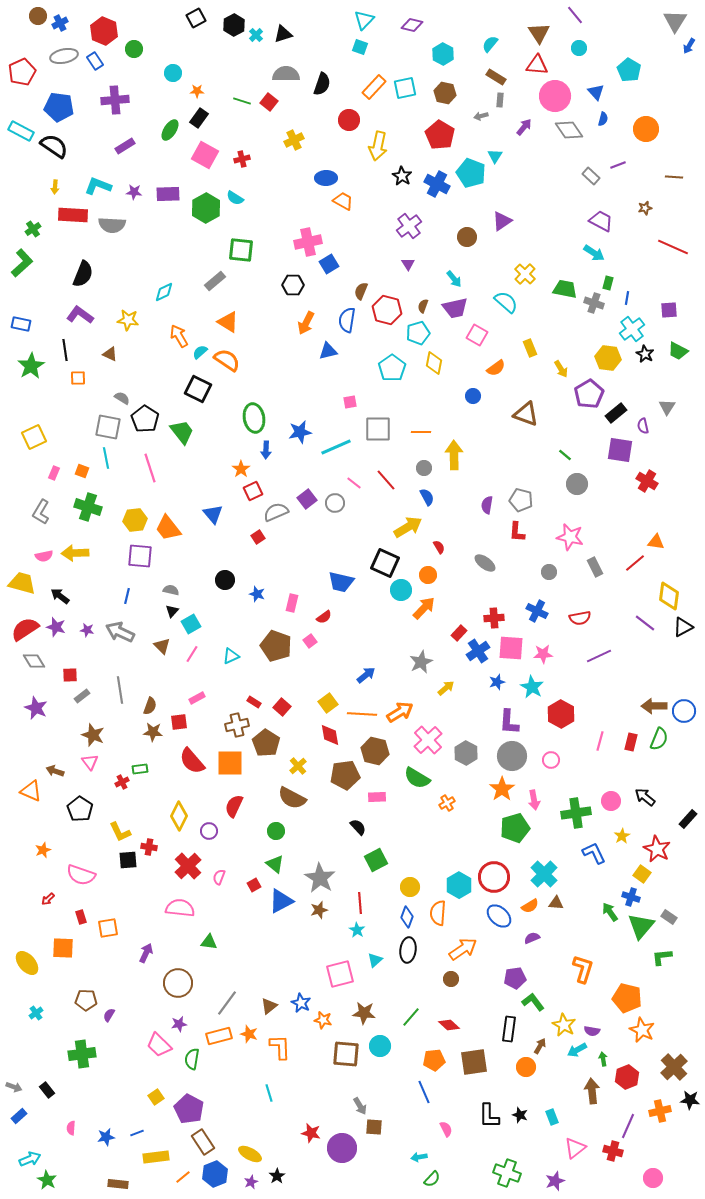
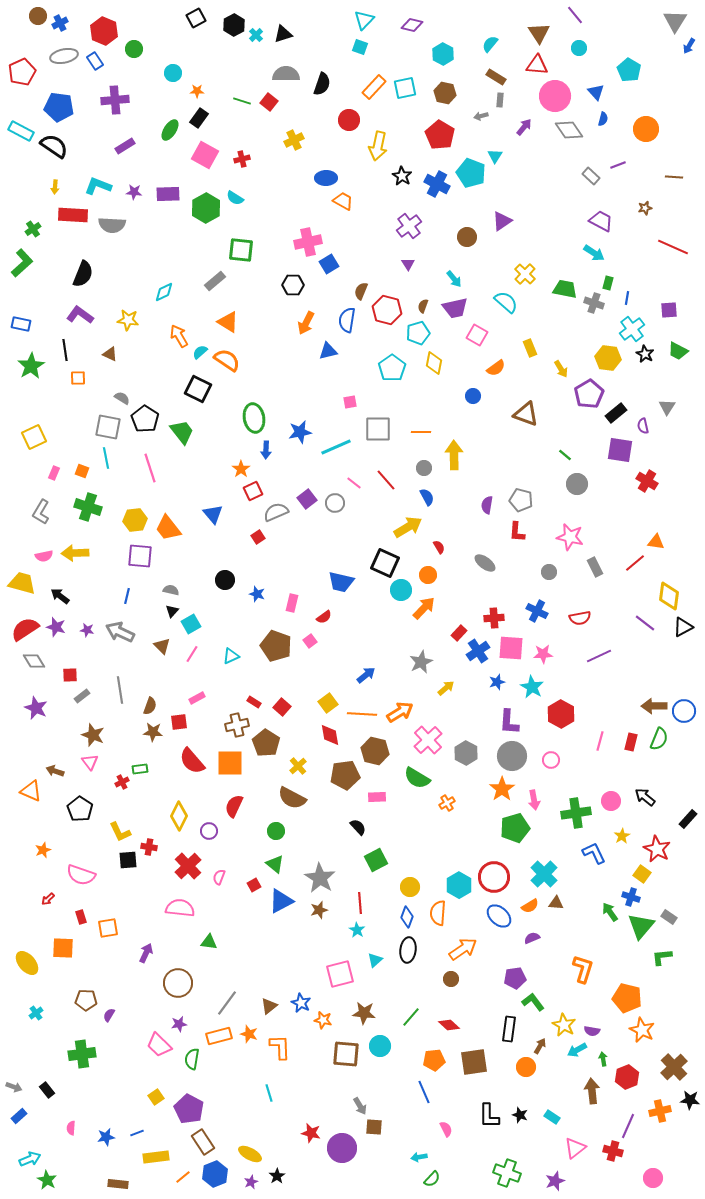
cyan rectangle at (552, 1117): rotated 35 degrees counterclockwise
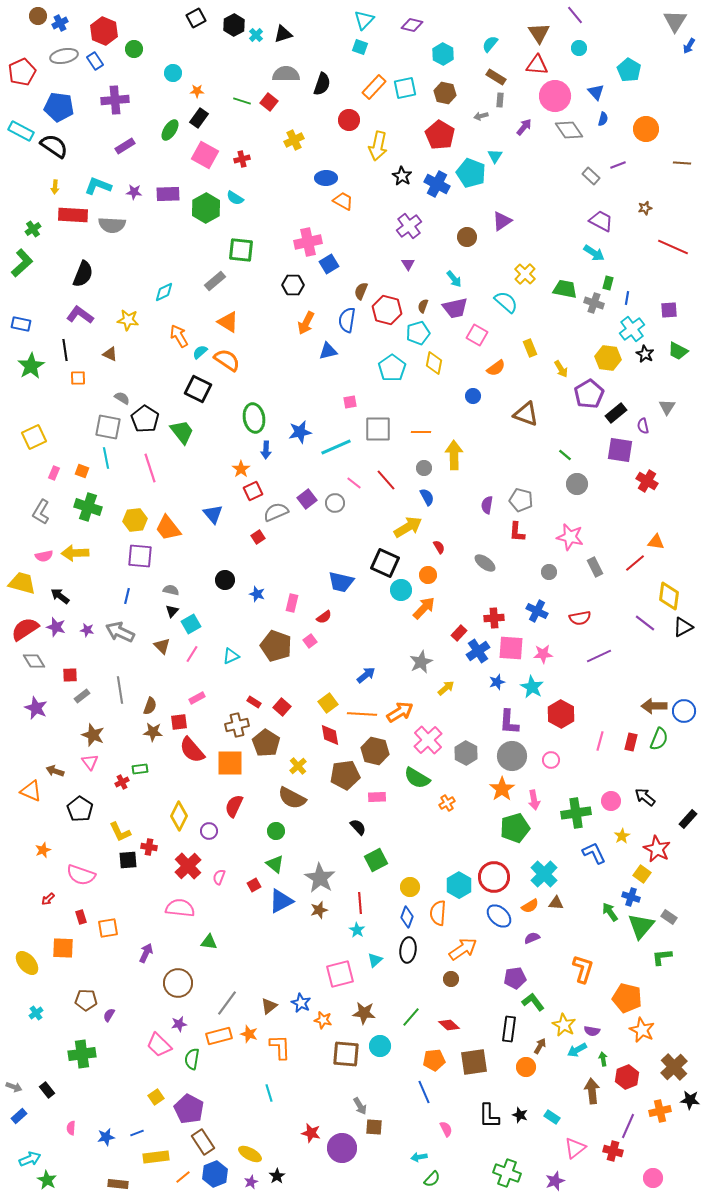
brown line at (674, 177): moved 8 px right, 14 px up
red semicircle at (192, 761): moved 11 px up
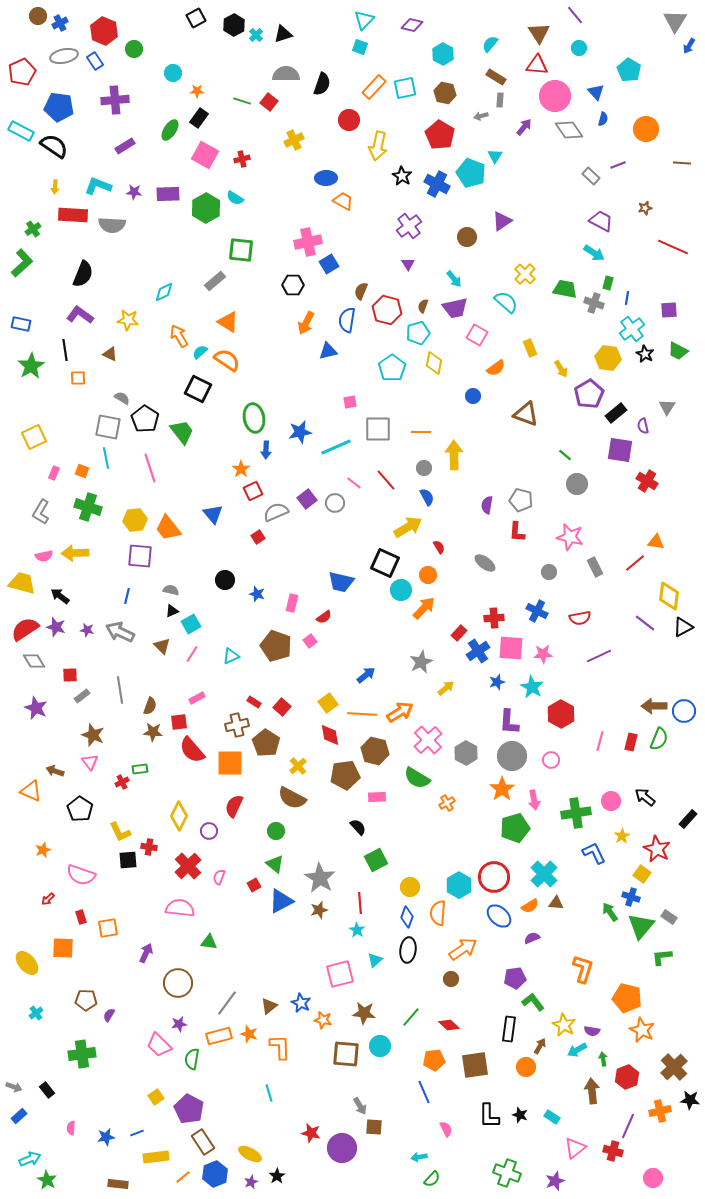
black triangle at (172, 611): rotated 24 degrees clockwise
brown square at (474, 1062): moved 1 px right, 3 px down
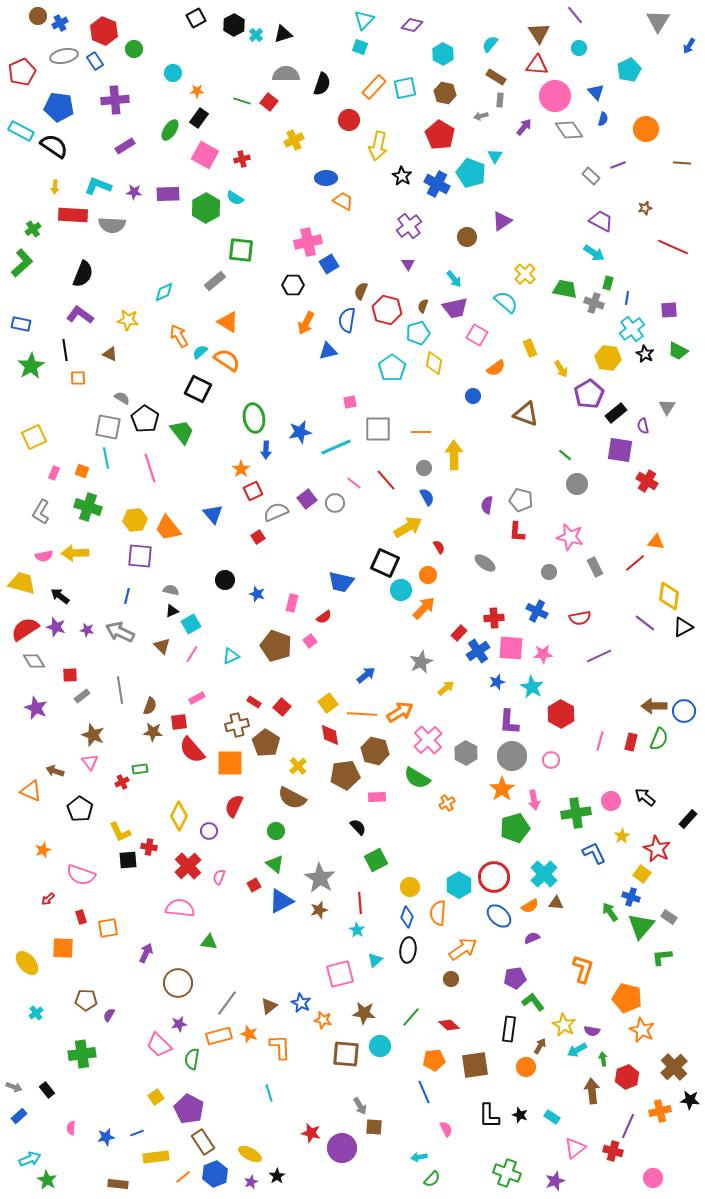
gray triangle at (675, 21): moved 17 px left
cyan pentagon at (629, 70): rotated 15 degrees clockwise
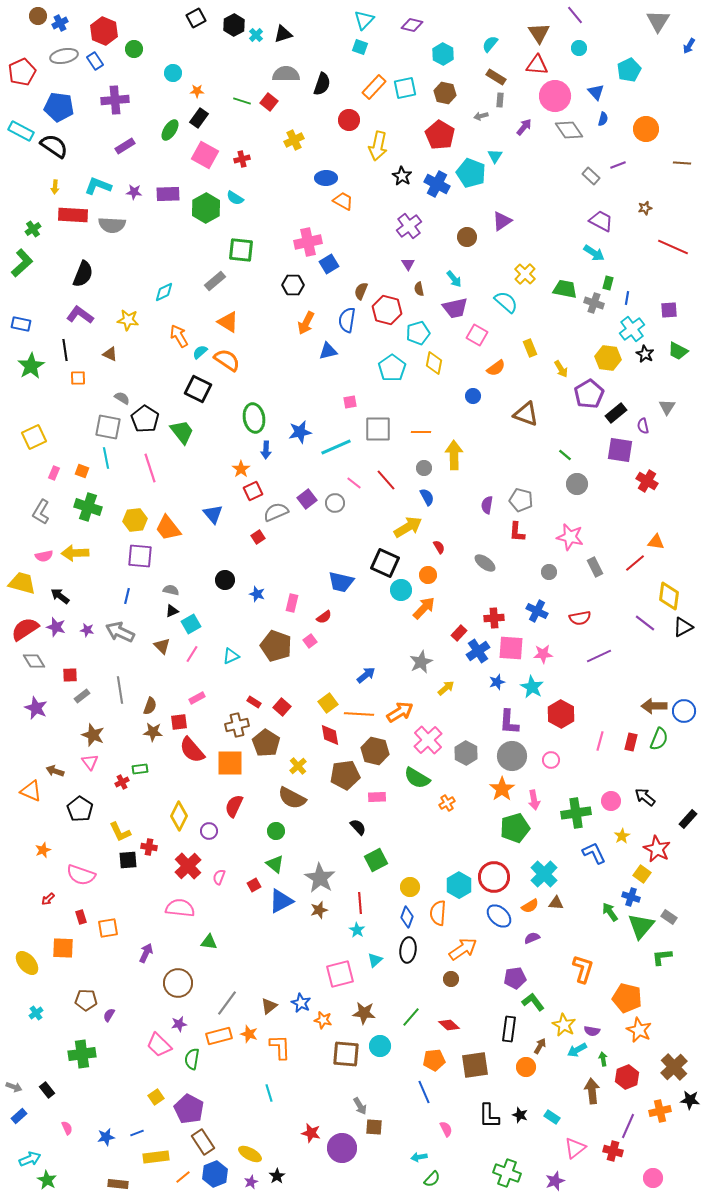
brown semicircle at (423, 306): moved 4 px left, 17 px up; rotated 32 degrees counterclockwise
orange line at (362, 714): moved 3 px left
orange star at (642, 1030): moved 3 px left
pink semicircle at (71, 1128): moved 4 px left; rotated 152 degrees clockwise
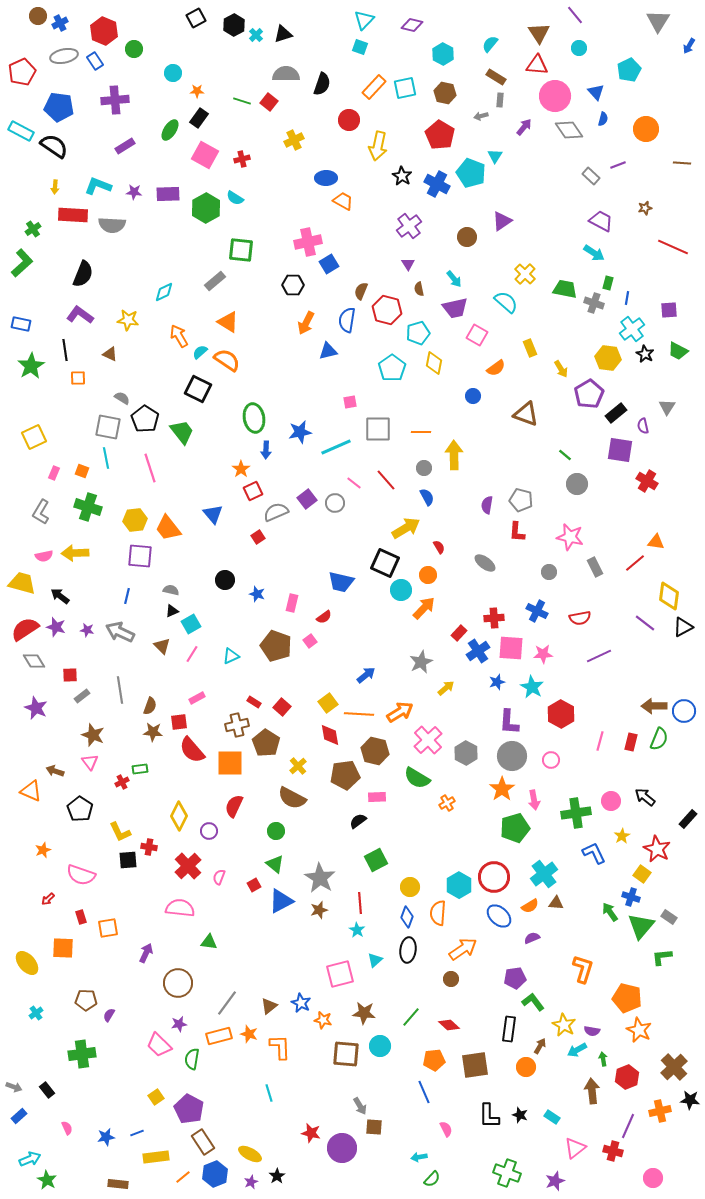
yellow arrow at (408, 527): moved 2 px left, 1 px down
black semicircle at (358, 827): moved 6 px up; rotated 84 degrees counterclockwise
cyan cross at (544, 874): rotated 8 degrees clockwise
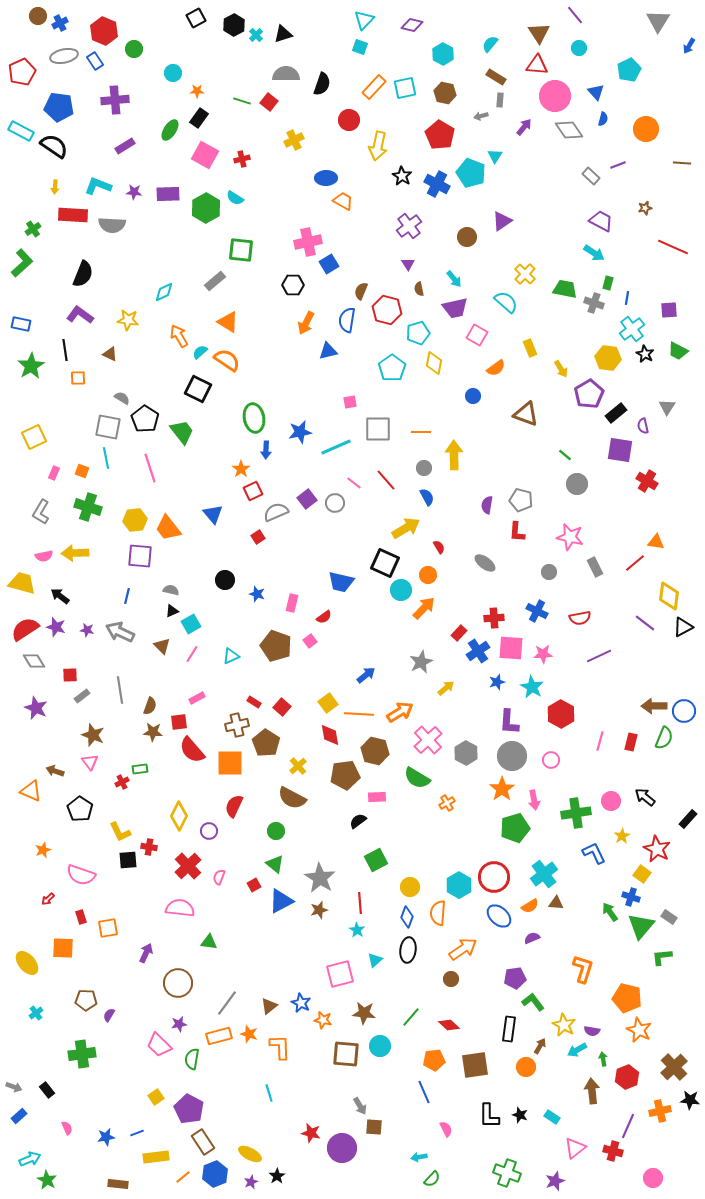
green semicircle at (659, 739): moved 5 px right, 1 px up
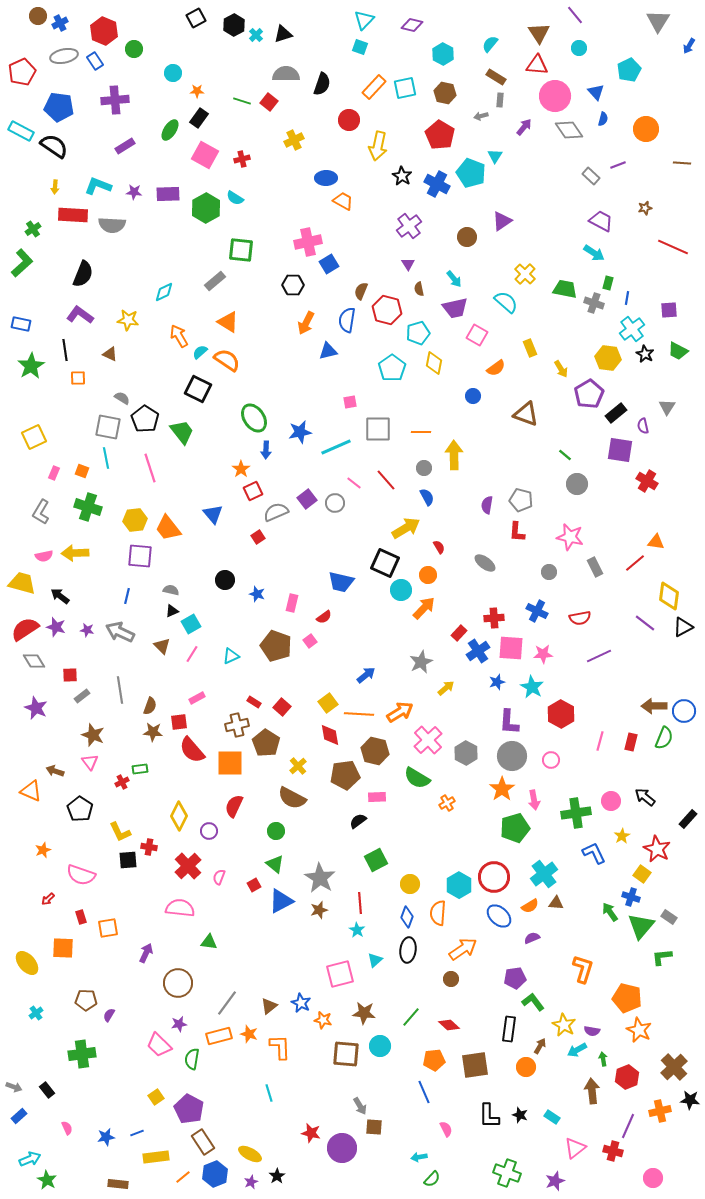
green ellipse at (254, 418): rotated 24 degrees counterclockwise
yellow circle at (410, 887): moved 3 px up
